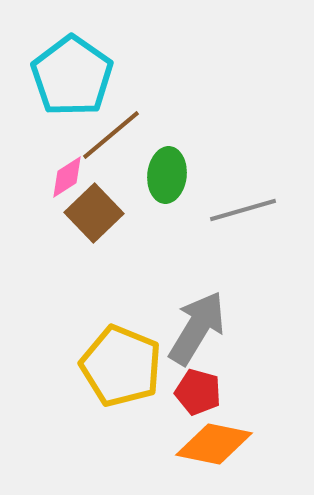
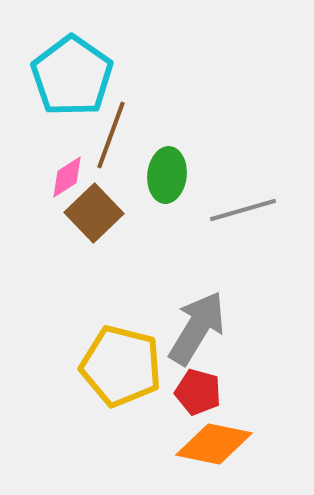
brown line: rotated 30 degrees counterclockwise
yellow pentagon: rotated 8 degrees counterclockwise
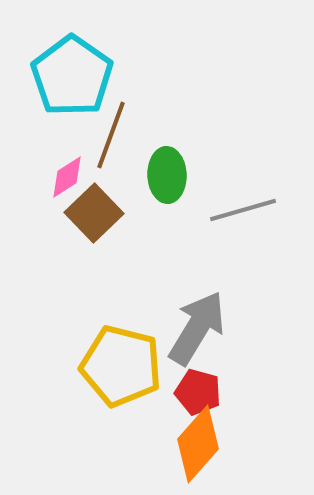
green ellipse: rotated 8 degrees counterclockwise
orange diamond: moved 16 px left; rotated 60 degrees counterclockwise
